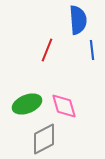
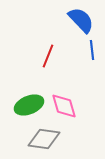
blue semicircle: moved 3 px right; rotated 40 degrees counterclockwise
red line: moved 1 px right, 6 px down
green ellipse: moved 2 px right, 1 px down
gray diamond: rotated 36 degrees clockwise
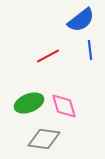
blue semicircle: rotated 96 degrees clockwise
blue line: moved 2 px left
red line: rotated 40 degrees clockwise
green ellipse: moved 2 px up
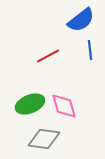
green ellipse: moved 1 px right, 1 px down
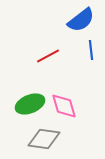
blue line: moved 1 px right
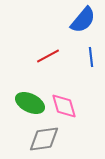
blue semicircle: moved 2 px right; rotated 12 degrees counterclockwise
blue line: moved 7 px down
green ellipse: moved 1 px up; rotated 48 degrees clockwise
gray diamond: rotated 16 degrees counterclockwise
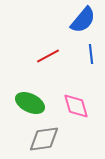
blue line: moved 3 px up
pink diamond: moved 12 px right
